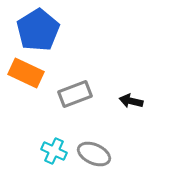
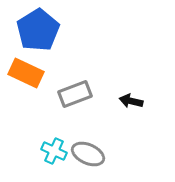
gray ellipse: moved 6 px left
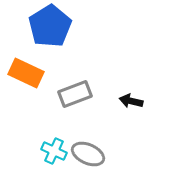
blue pentagon: moved 12 px right, 4 px up
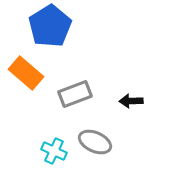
orange rectangle: rotated 16 degrees clockwise
black arrow: rotated 15 degrees counterclockwise
gray ellipse: moved 7 px right, 12 px up
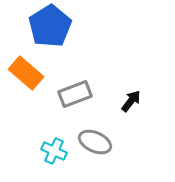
black arrow: rotated 130 degrees clockwise
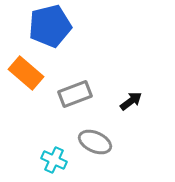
blue pentagon: rotated 18 degrees clockwise
black arrow: rotated 15 degrees clockwise
cyan cross: moved 9 px down
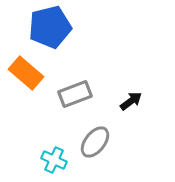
blue pentagon: moved 1 px down
gray ellipse: rotated 76 degrees counterclockwise
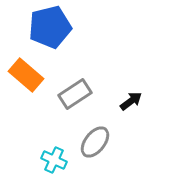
orange rectangle: moved 2 px down
gray rectangle: rotated 12 degrees counterclockwise
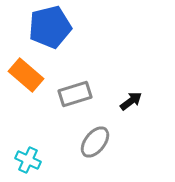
gray rectangle: rotated 16 degrees clockwise
cyan cross: moved 26 px left
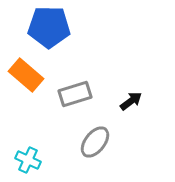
blue pentagon: moved 1 px left; rotated 15 degrees clockwise
